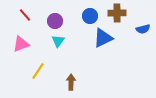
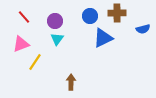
red line: moved 1 px left, 2 px down
cyan triangle: moved 1 px left, 2 px up
yellow line: moved 3 px left, 9 px up
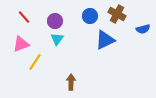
brown cross: moved 1 px down; rotated 30 degrees clockwise
blue triangle: moved 2 px right, 2 px down
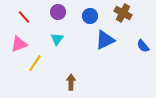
brown cross: moved 6 px right, 1 px up
purple circle: moved 3 px right, 9 px up
blue semicircle: moved 17 px down; rotated 64 degrees clockwise
pink triangle: moved 2 px left
yellow line: moved 1 px down
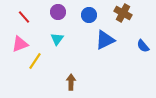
blue circle: moved 1 px left, 1 px up
pink triangle: moved 1 px right
yellow line: moved 2 px up
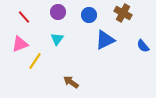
brown arrow: rotated 56 degrees counterclockwise
